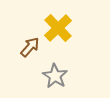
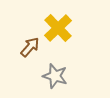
gray star: rotated 15 degrees counterclockwise
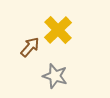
yellow cross: moved 2 px down
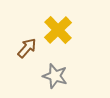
brown arrow: moved 3 px left, 1 px down
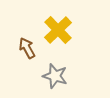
brown arrow: rotated 70 degrees counterclockwise
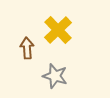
brown arrow: rotated 25 degrees clockwise
